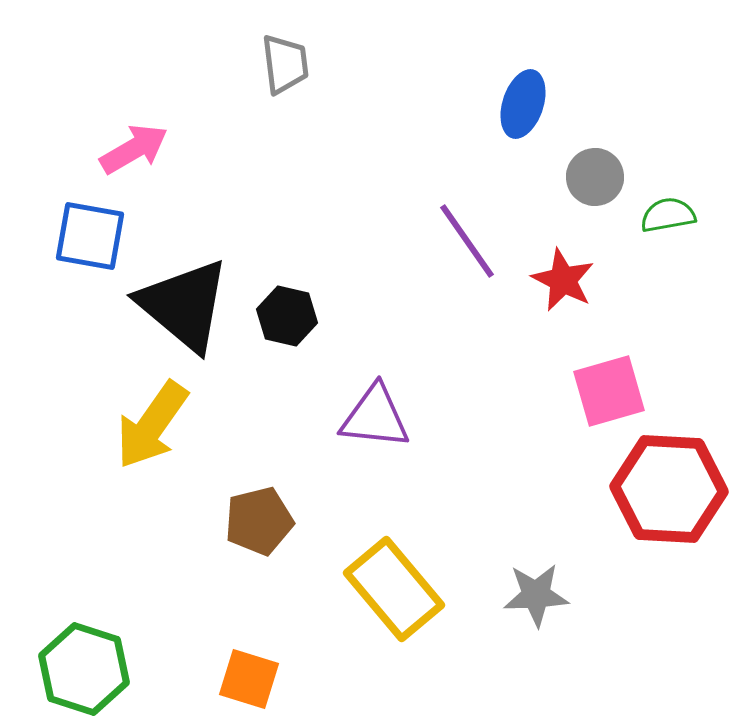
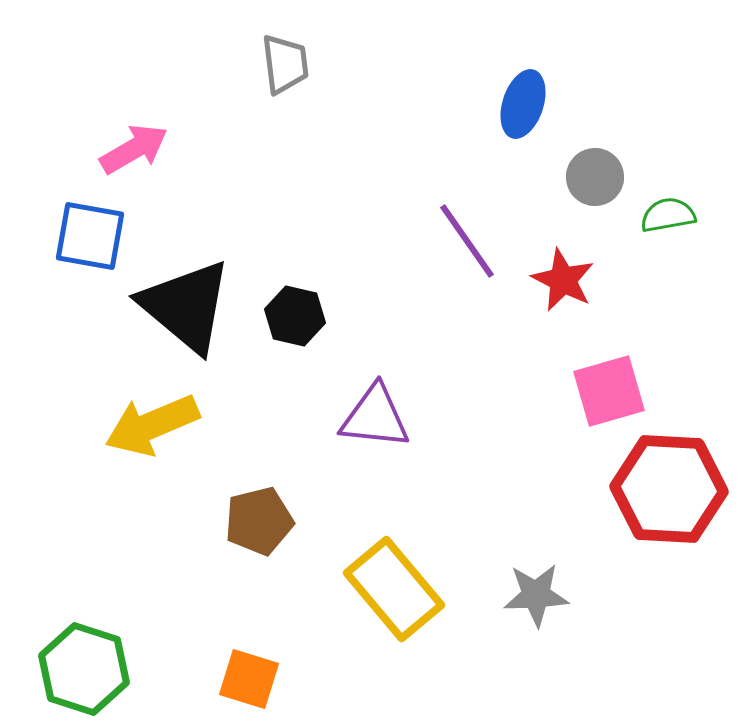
black triangle: moved 2 px right, 1 px down
black hexagon: moved 8 px right
yellow arrow: rotated 32 degrees clockwise
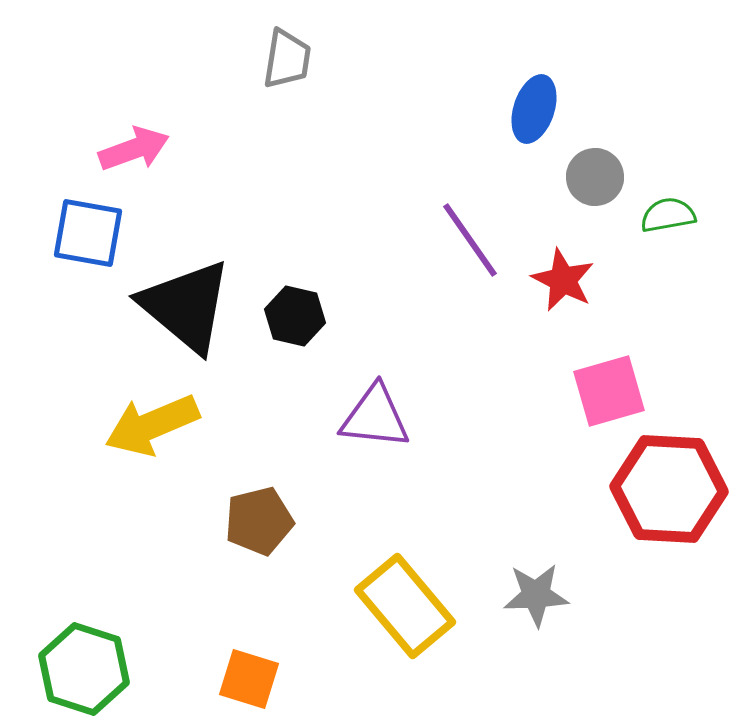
gray trapezoid: moved 2 px right, 5 px up; rotated 16 degrees clockwise
blue ellipse: moved 11 px right, 5 px down
pink arrow: rotated 10 degrees clockwise
blue square: moved 2 px left, 3 px up
purple line: moved 3 px right, 1 px up
yellow rectangle: moved 11 px right, 17 px down
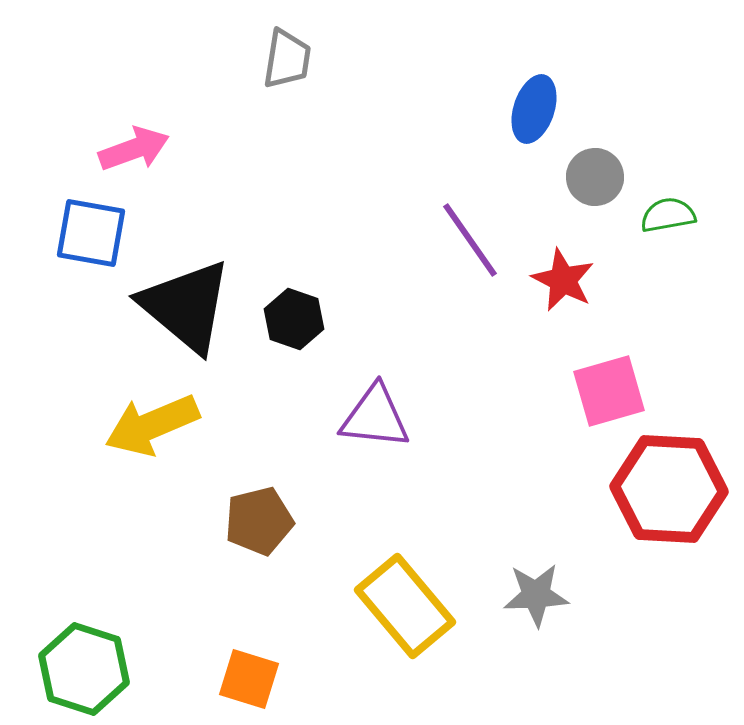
blue square: moved 3 px right
black hexagon: moved 1 px left, 3 px down; rotated 6 degrees clockwise
